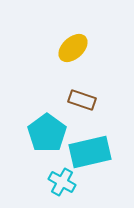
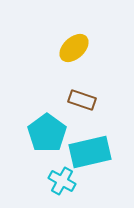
yellow ellipse: moved 1 px right
cyan cross: moved 1 px up
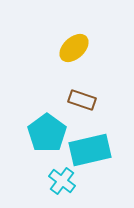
cyan rectangle: moved 2 px up
cyan cross: rotated 8 degrees clockwise
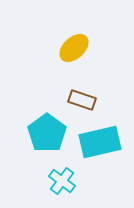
cyan rectangle: moved 10 px right, 8 px up
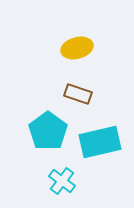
yellow ellipse: moved 3 px right; rotated 28 degrees clockwise
brown rectangle: moved 4 px left, 6 px up
cyan pentagon: moved 1 px right, 2 px up
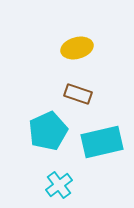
cyan pentagon: rotated 12 degrees clockwise
cyan rectangle: moved 2 px right
cyan cross: moved 3 px left, 4 px down; rotated 16 degrees clockwise
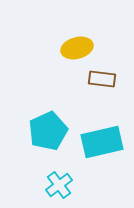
brown rectangle: moved 24 px right, 15 px up; rotated 12 degrees counterclockwise
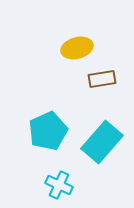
brown rectangle: rotated 16 degrees counterclockwise
cyan rectangle: rotated 36 degrees counterclockwise
cyan cross: rotated 28 degrees counterclockwise
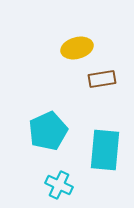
cyan rectangle: moved 3 px right, 8 px down; rotated 36 degrees counterclockwise
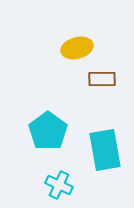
brown rectangle: rotated 8 degrees clockwise
cyan pentagon: rotated 12 degrees counterclockwise
cyan rectangle: rotated 15 degrees counterclockwise
